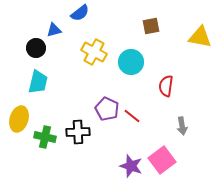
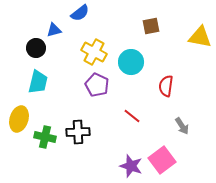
purple pentagon: moved 10 px left, 24 px up
gray arrow: rotated 24 degrees counterclockwise
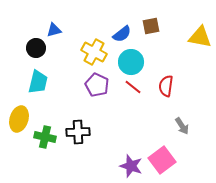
blue semicircle: moved 42 px right, 21 px down
red line: moved 1 px right, 29 px up
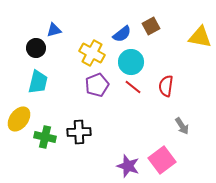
brown square: rotated 18 degrees counterclockwise
yellow cross: moved 2 px left, 1 px down
purple pentagon: rotated 25 degrees clockwise
yellow ellipse: rotated 20 degrees clockwise
black cross: moved 1 px right
purple star: moved 3 px left
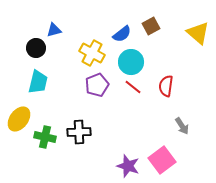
yellow triangle: moved 2 px left, 4 px up; rotated 30 degrees clockwise
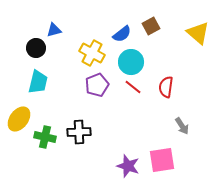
red semicircle: moved 1 px down
pink square: rotated 28 degrees clockwise
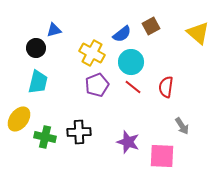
pink square: moved 4 px up; rotated 12 degrees clockwise
purple star: moved 24 px up
